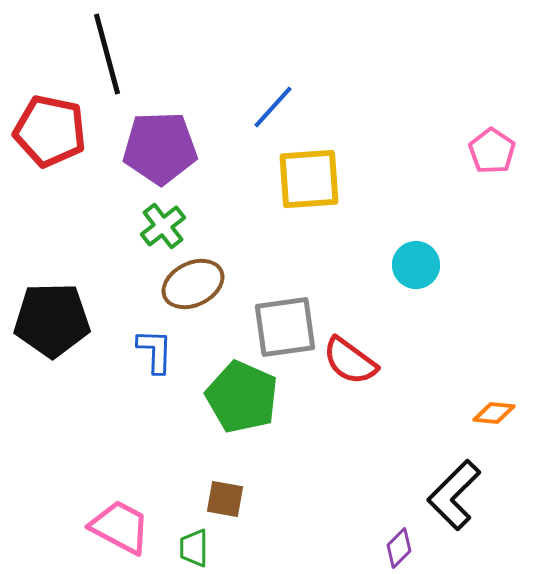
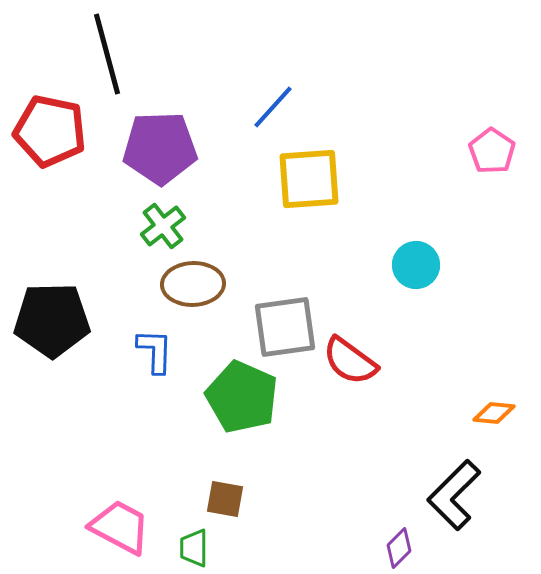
brown ellipse: rotated 24 degrees clockwise
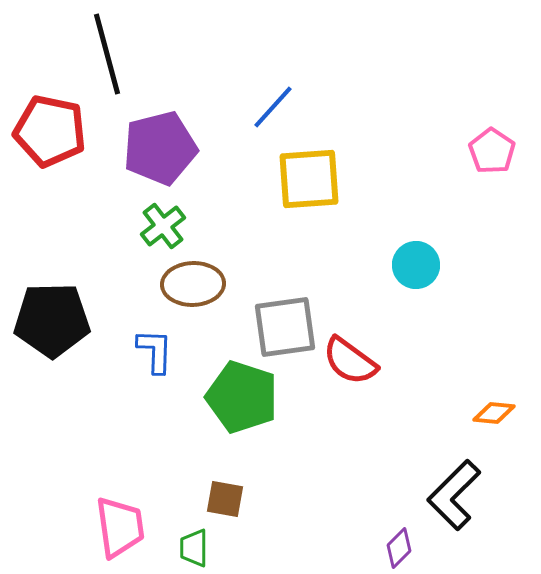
purple pentagon: rotated 12 degrees counterclockwise
green pentagon: rotated 6 degrees counterclockwise
pink trapezoid: rotated 54 degrees clockwise
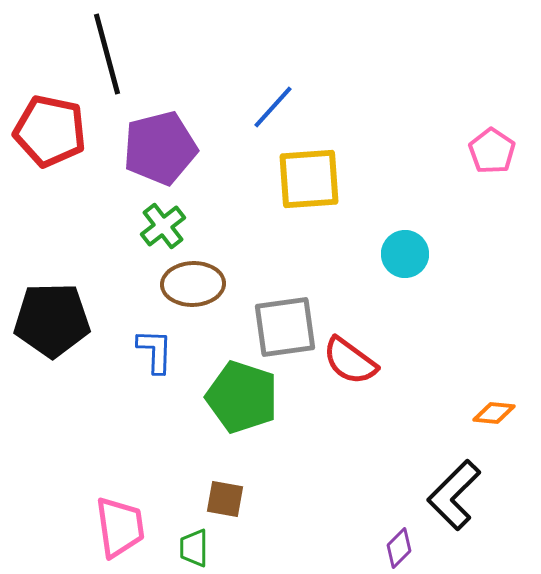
cyan circle: moved 11 px left, 11 px up
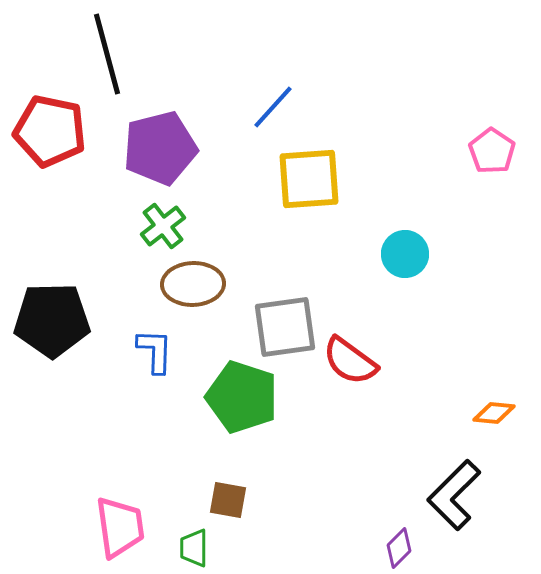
brown square: moved 3 px right, 1 px down
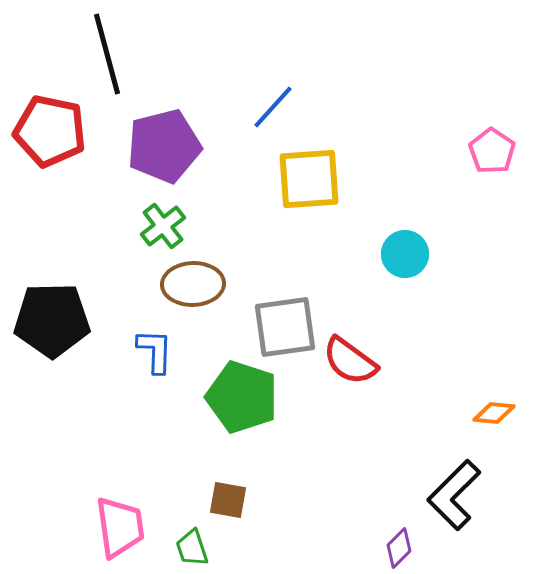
purple pentagon: moved 4 px right, 2 px up
green trapezoid: moved 2 px left; rotated 18 degrees counterclockwise
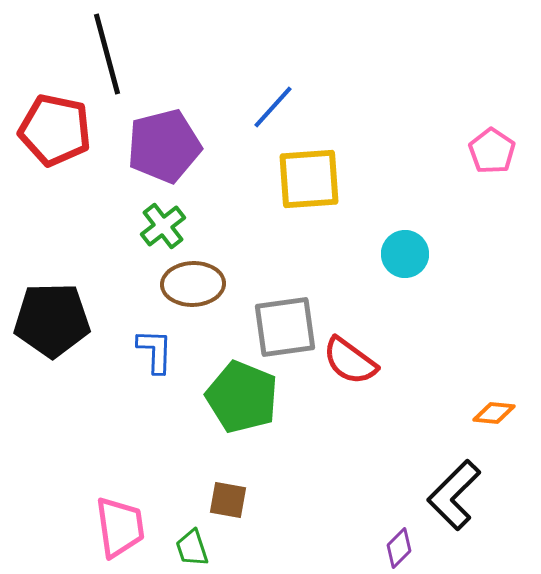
red pentagon: moved 5 px right, 1 px up
green pentagon: rotated 4 degrees clockwise
